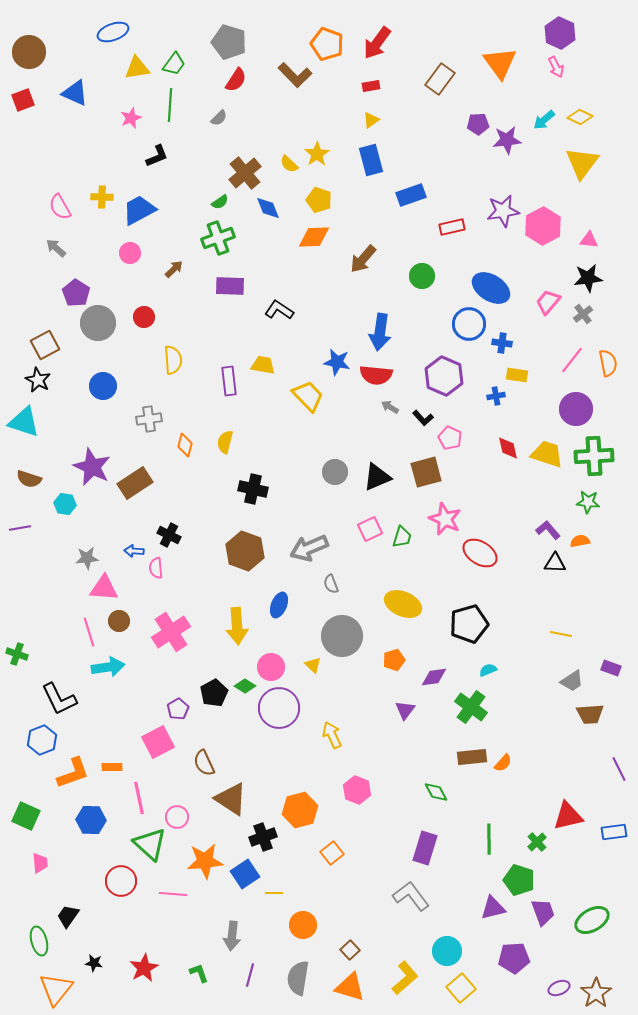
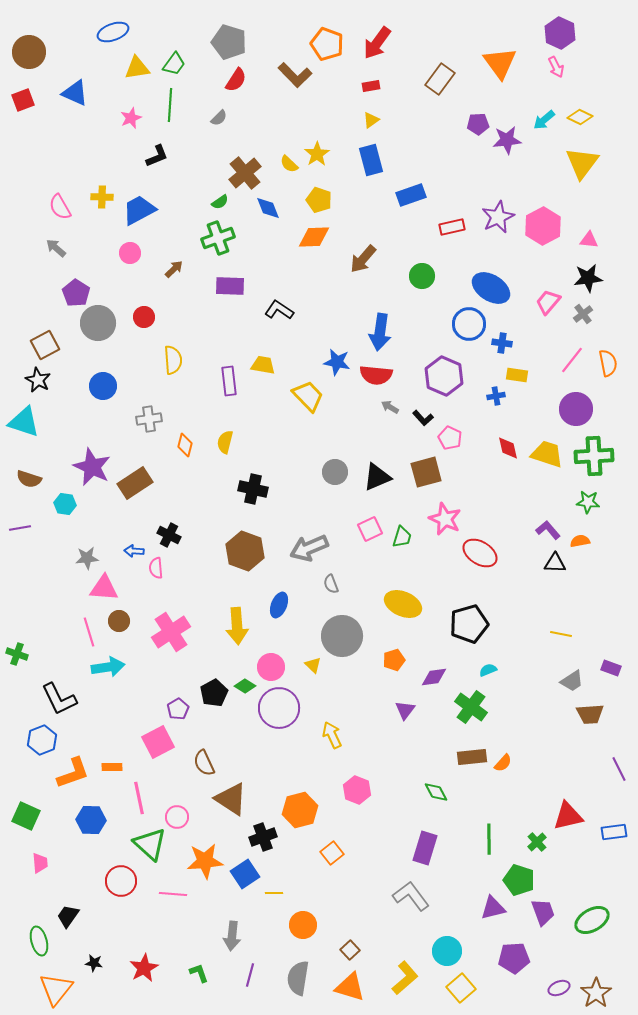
purple star at (503, 211): moved 5 px left, 6 px down; rotated 16 degrees counterclockwise
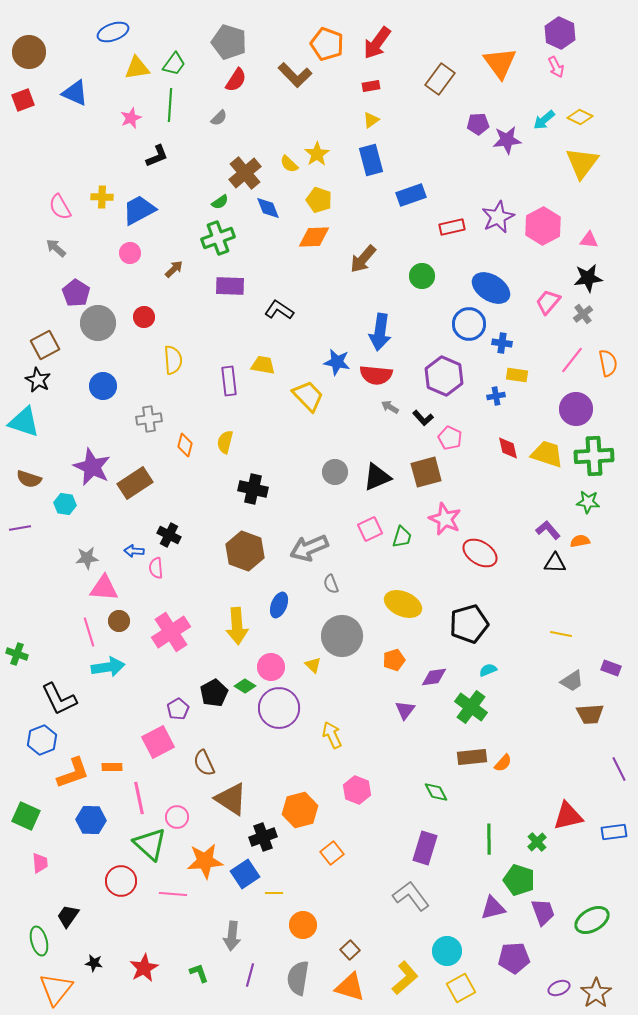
yellow square at (461, 988): rotated 12 degrees clockwise
